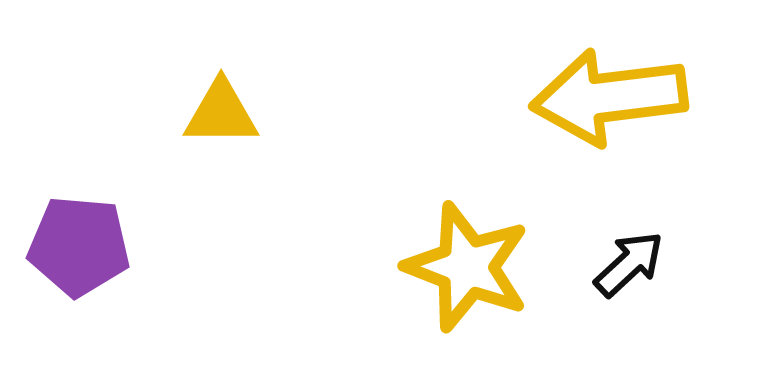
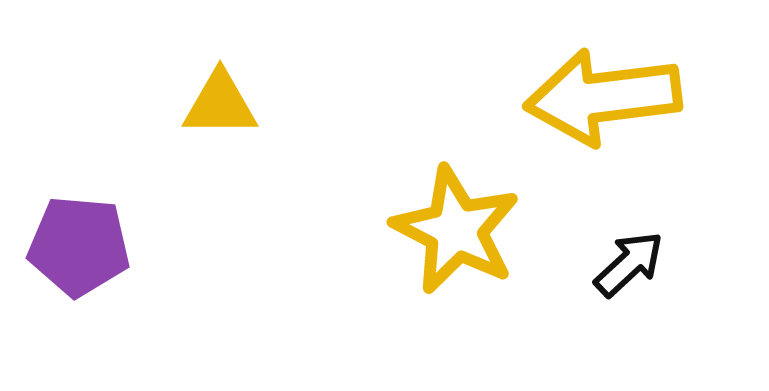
yellow arrow: moved 6 px left
yellow triangle: moved 1 px left, 9 px up
yellow star: moved 11 px left, 37 px up; rotated 6 degrees clockwise
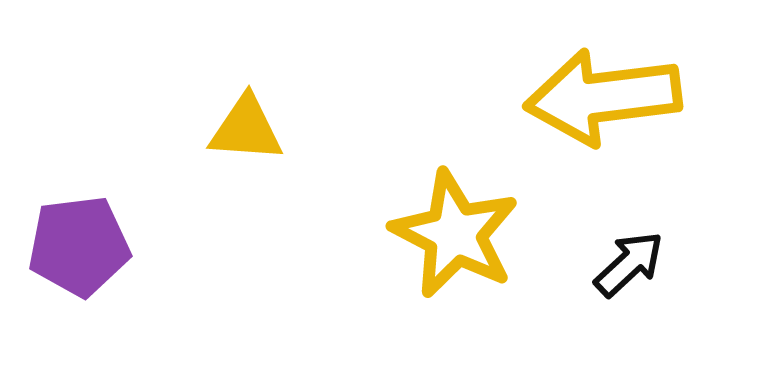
yellow triangle: moved 26 px right, 25 px down; rotated 4 degrees clockwise
yellow star: moved 1 px left, 4 px down
purple pentagon: rotated 12 degrees counterclockwise
